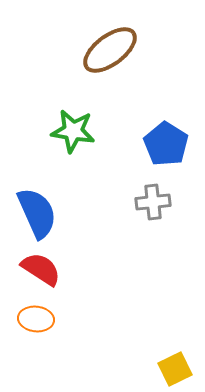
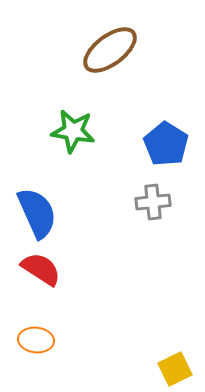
orange ellipse: moved 21 px down
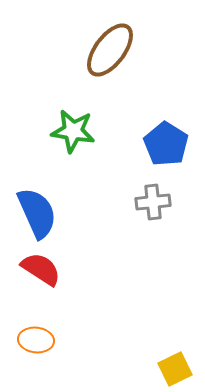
brown ellipse: rotated 16 degrees counterclockwise
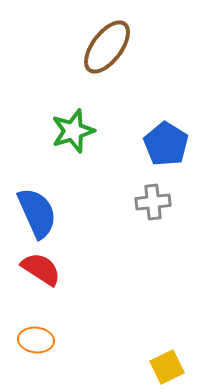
brown ellipse: moved 3 px left, 3 px up
green star: rotated 27 degrees counterclockwise
yellow square: moved 8 px left, 2 px up
